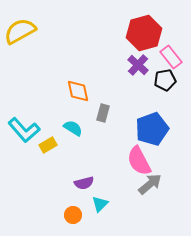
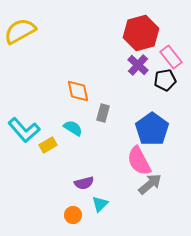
red hexagon: moved 3 px left
blue pentagon: rotated 16 degrees counterclockwise
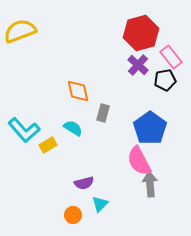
yellow semicircle: rotated 8 degrees clockwise
blue pentagon: moved 2 px left, 1 px up
gray arrow: rotated 55 degrees counterclockwise
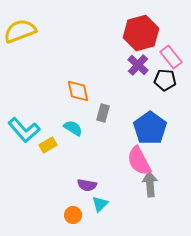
black pentagon: rotated 15 degrees clockwise
purple semicircle: moved 3 px right, 2 px down; rotated 24 degrees clockwise
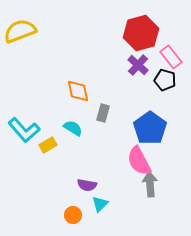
black pentagon: rotated 10 degrees clockwise
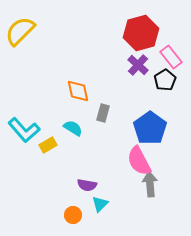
yellow semicircle: rotated 24 degrees counterclockwise
black pentagon: rotated 25 degrees clockwise
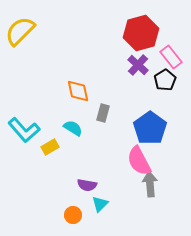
yellow rectangle: moved 2 px right, 2 px down
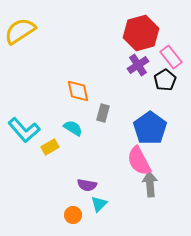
yellow semicircle: rotated 12 degrees clockwise
purple cross: rotated 15 degrees clockwise
cyan triangle: moved 1 px left
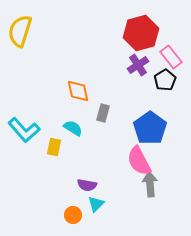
yellow semicircle: rotated 40 degrees counterclockwise
yellow rectangle: moved 4 px right; rotated 48 degrees counterclockwise
cyan triangle: moved 3 px left
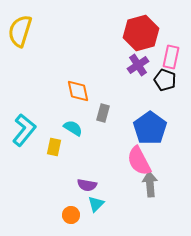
pink rectangle: rotated 50 degrees clockwise
black pentagon: rotated 20 degrees counterclockwise
cyan L-shape: rotated 100 degrees counterclockwise
orange circle: moved 2 px left
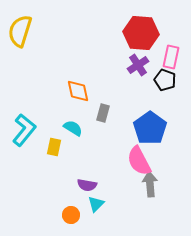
red hexagon: rotated 20 degrees clockwise
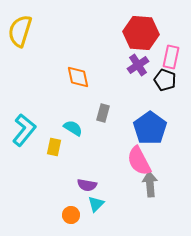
orange diamond: moved 14 px up
